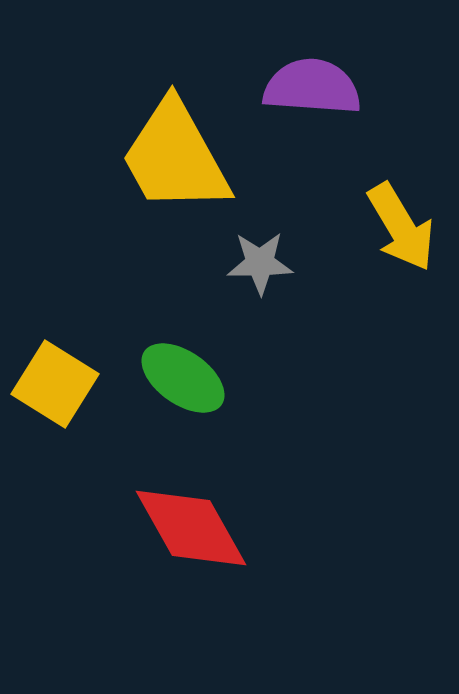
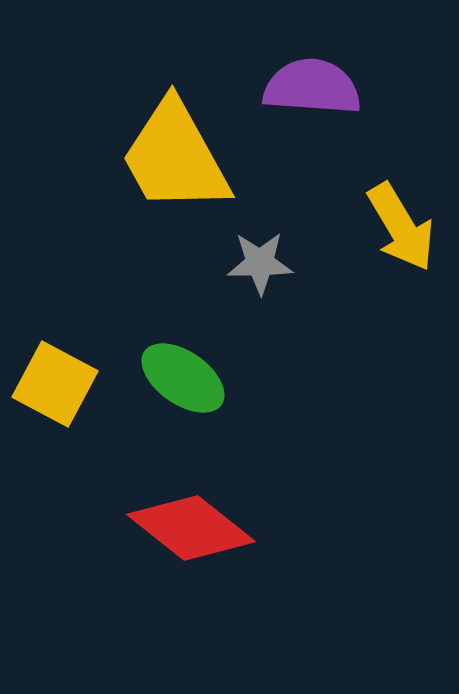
yellow square: rotated 4 degrees counterclockwise
red diamond: rotated 22 degrees counterclockwise
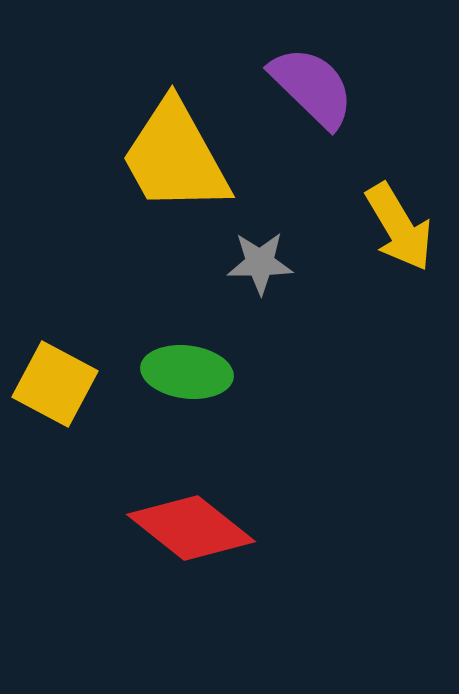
purple semicircle: rotated 40 degrees clockwise
yellow arrow: moved 2 px left
green ellipse: moved 4 px right, 6 px up; rotated 28 degrees counterclockwise
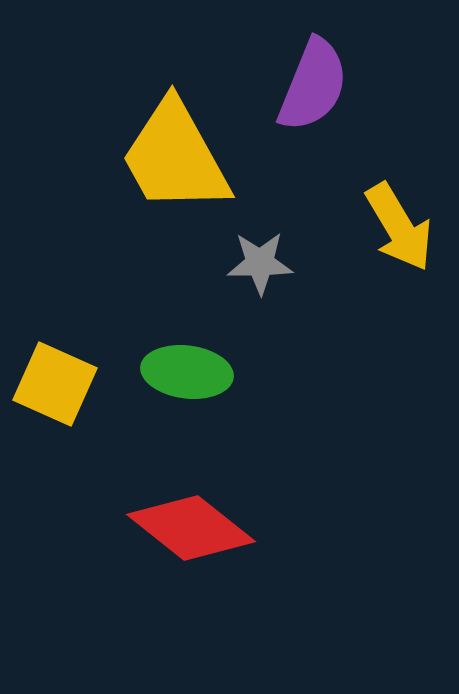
purple semicircle: moved 1 px right, 2 px up; rotated 68 degrees clockwise
yellow square: rotated 4 degrees counterclockwise
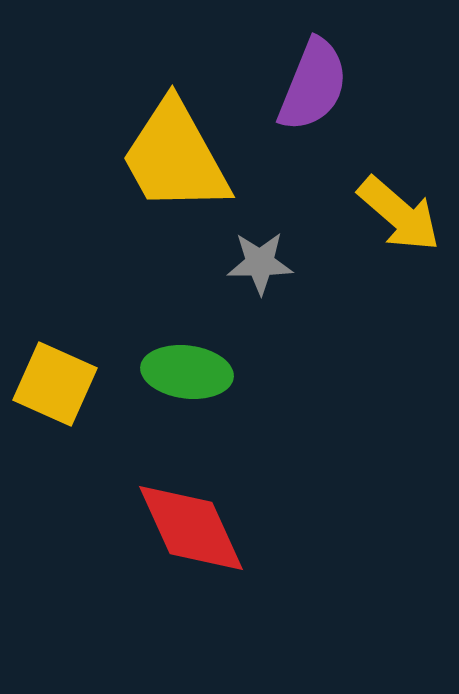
yellow arrow: moved 13 px up; rotated 18 degrees counterclockwise
red diamond: rotated 27 degrees clockwise
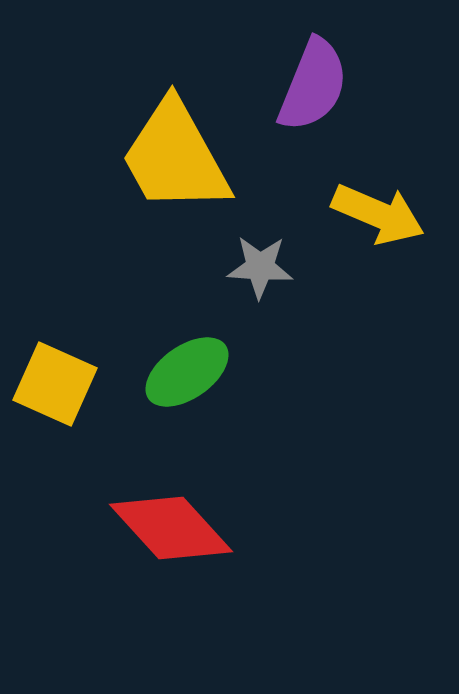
yellow arrow: moved 21 px left; rotated 18 degrees counterclockwise
gray star: moved 4 px down; rotated 4 degrees clockwise
green ellipse: rotated 42 degrees counterclockwise
red diamond: moved 20 px left; rotated 18 degrees counterclockwise
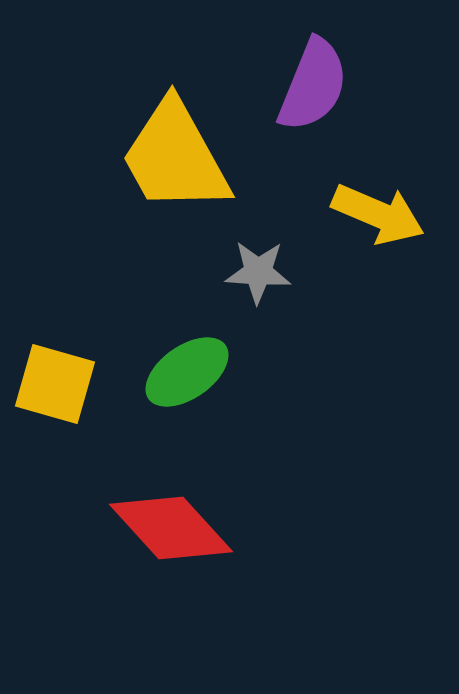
gray star: moved 2 px left, 5 px down
yellow square: rotated 8 degrees counterclockwise
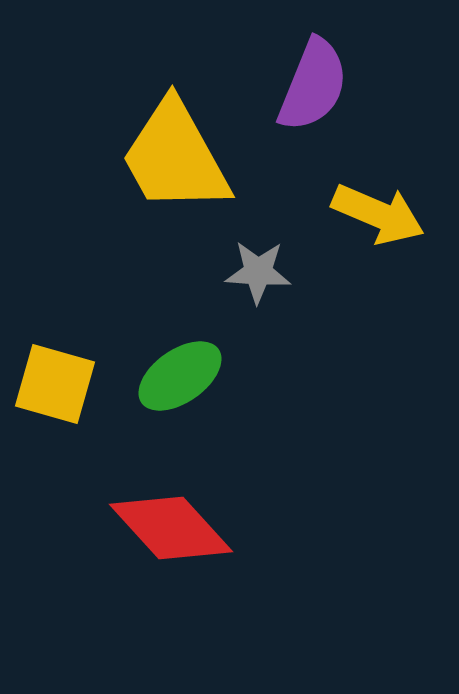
green ellipse: moved 7 px left, 4 px down
